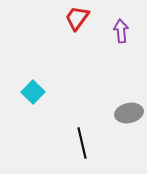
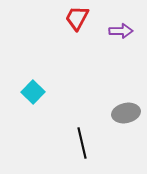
red trapezoid: rotated 8 degrees counterclockwise
purple arrow: rotated 95 degrees clockwise
gray ellipse: moved 3 px left
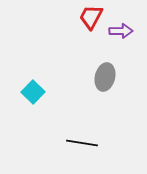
red trapezoid: moved 14 px right, 1 px up
gray ellipse: moved 21 px left, 36 px up; rotated 64 degrees counterclockwise
black line: rotated 68 degrees counterclockwise
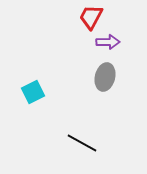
purple arrow: moved 13 px left, 11 px down
cyan square: rotated 20 degrees clockwise
black line: rotated 20 degrees clockwise
